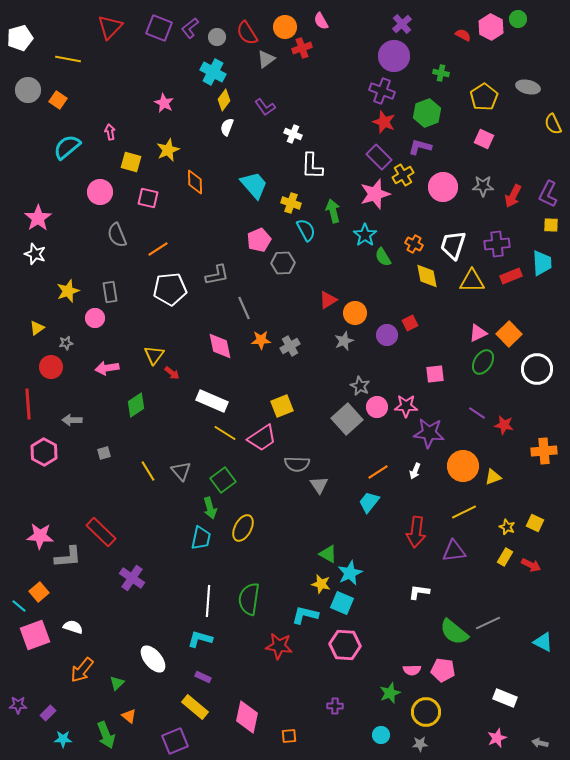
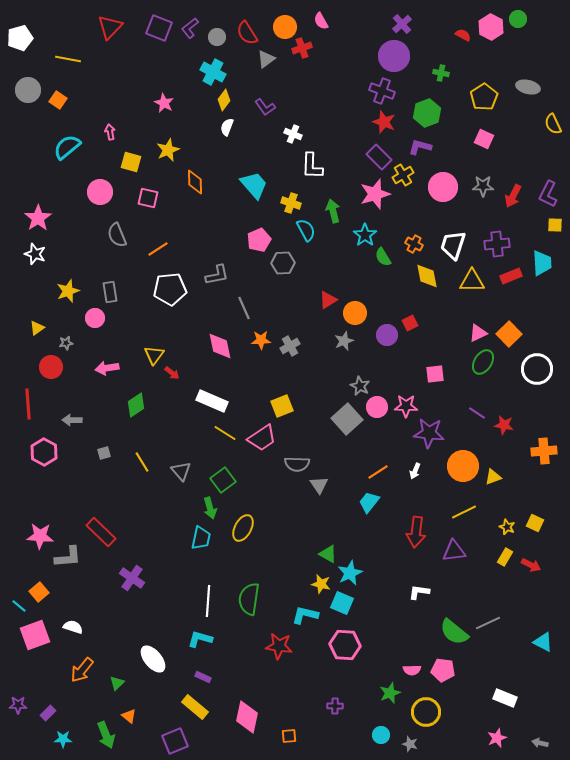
yellow square at (551, 225): moved 4 px right
yellow line at (148, 471): moved 6 px left, 9 px up
gray star at (420, 744): moved 10 px left; rotated 21 degrees clockwise
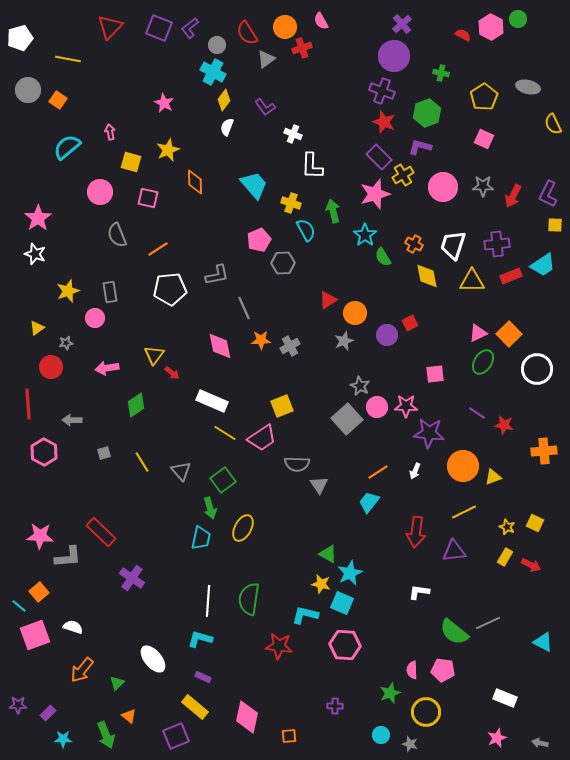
gray circle at (217, 37): moved 8 px down
cyan trapezoid at (542, 263): moved 1 px right, 2 px down; rotated 60 degrees clockwise
pink semicircle at (412, 670): rotated 90 degrees clockwise
purple square at (175, 741): moved 1 px right, 5 px up
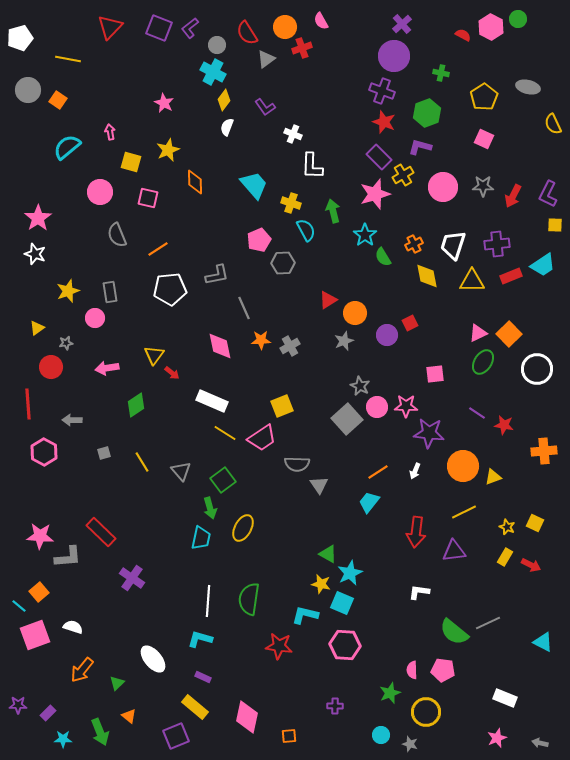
orange cross at (414, 244): rotated 36 degrees clockwise
green arrow at (106, 735): moved 6 px left, 3 px up
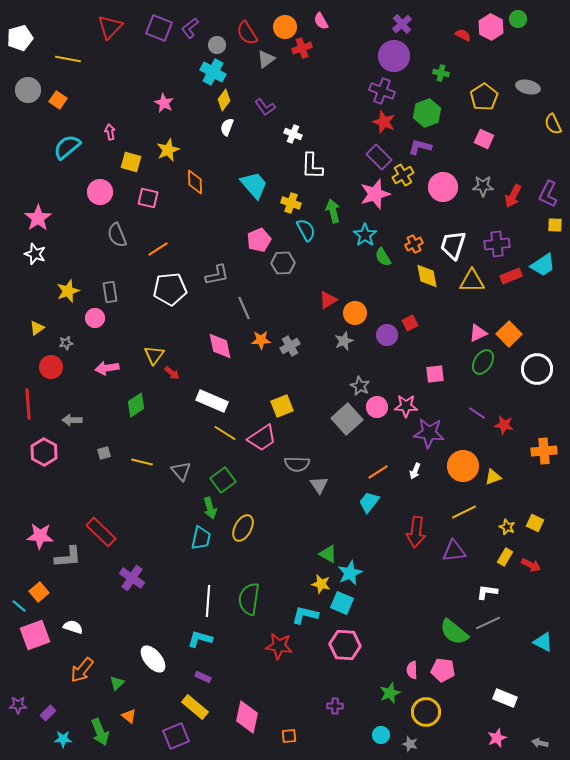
yellow line at (142, 462): rotated 45 degrees counterclockwise
white L-shape at (419, 592): moved 68 px right
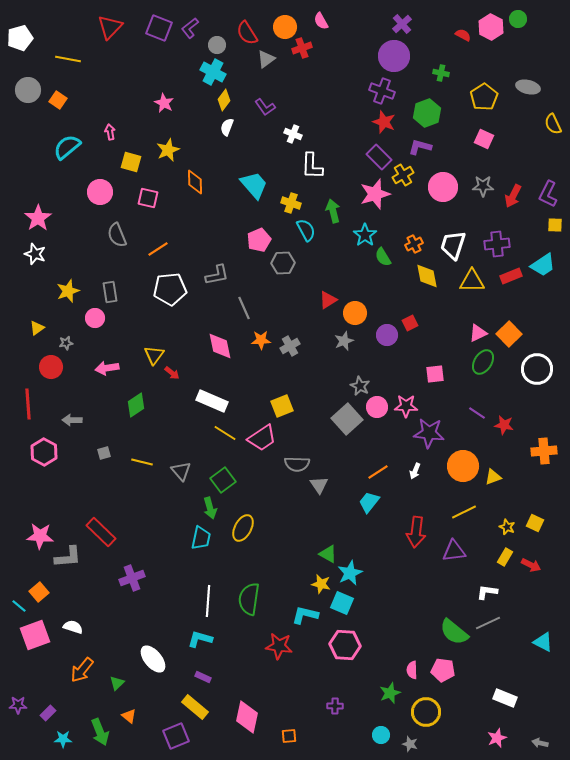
purple cross at (132, 578): rotated 35 degrees clockwise
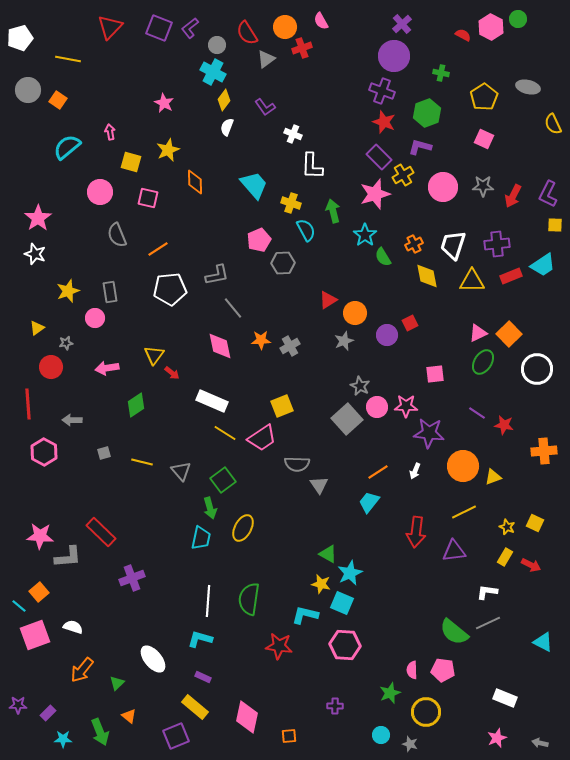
gray line at (244, 308): moved 11 px left; rotated 15 degrees counterclockwise
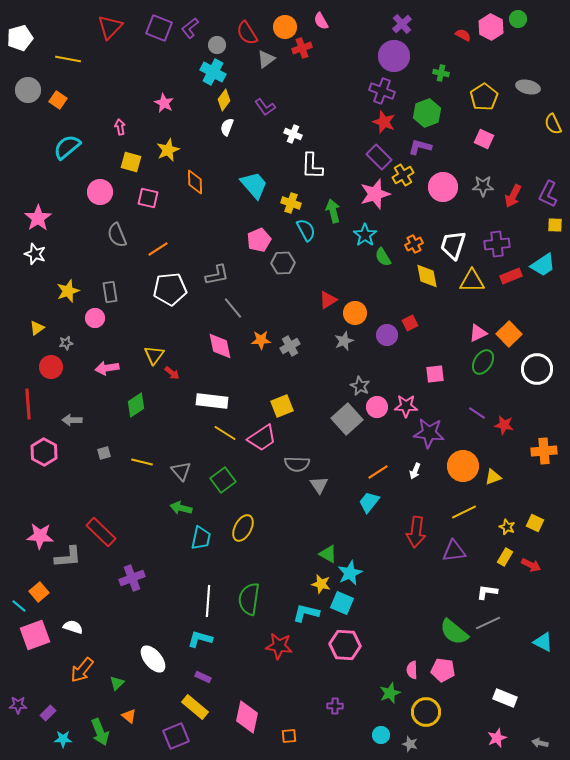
pink arrow at (110, 132): moved 10 px right, 5 px up
white rectangle at (212, 401): rotated 16 degrees counterclockwise
green arrow at (210, 508): moved 29 px left; rotated 120 degrees clockwise
cyan L-shape at (305, 615): moved 1 px right, 2 px up
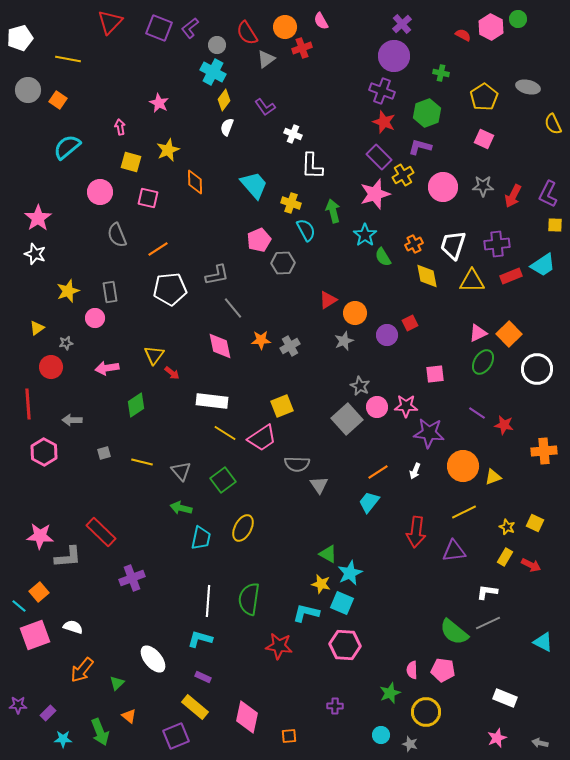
red triangle at (110, 27): moved 5 px up
pink star at (164, 103): moved 5 px left
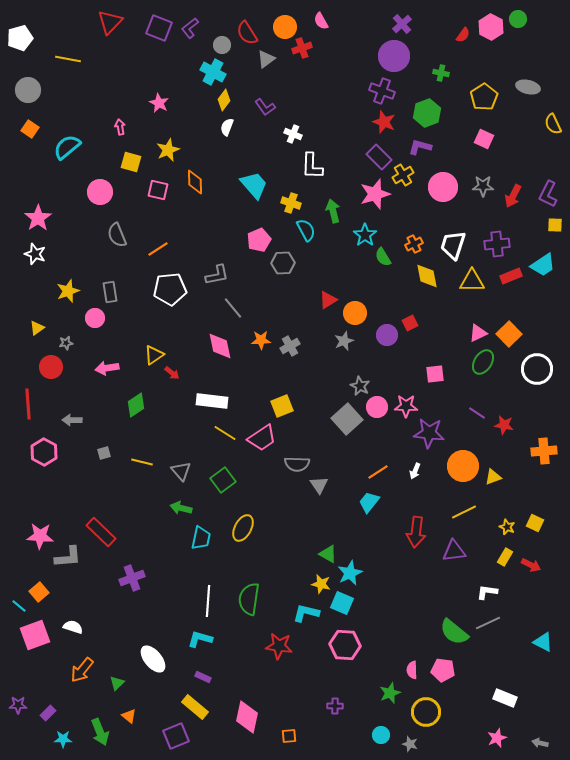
red semicircle at (463, 35): rotated 98 degrees clockwise
gray circle at (217, 45): moved 5 px right
orange square at (58, 100): moved 28 px left, 29 px down
pink square at (148, 198): moved 10 px right, 8 px up
yellow triangle at (154, 355): rotated 20 degrees clockwise
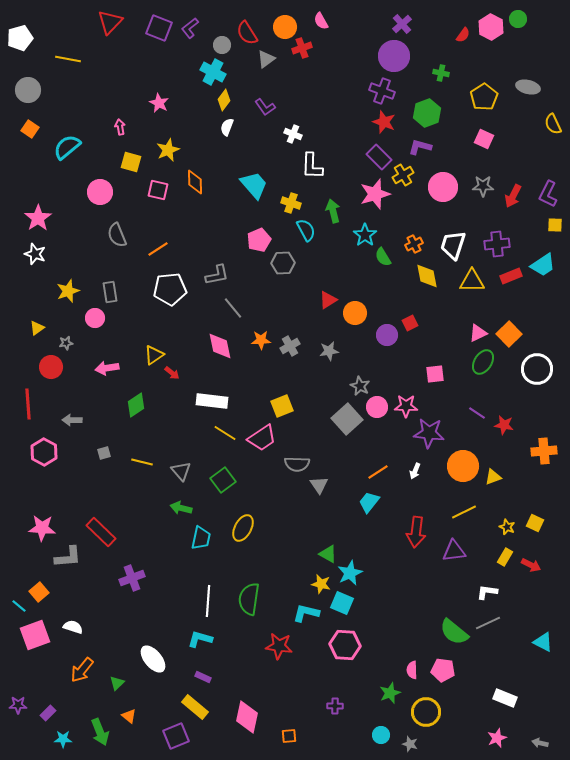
gray star at (344, 341): moved 15 px left, 10 px down; rotated 12 degrees clockwise
pink star at (40, 536): moved 2 px right, 8 px up
